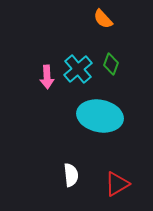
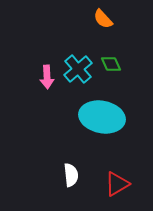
green diamond: rotated 45 degrees counterclockwise
cyan ellipse: moved 2 px right, 1 px down
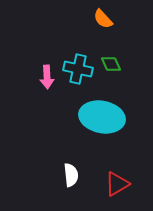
cyan cross: rotated 36 degrees counterclockwise
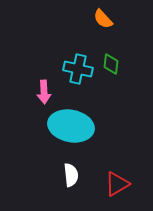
green diamond: rotated 30 degrees clockwise
pink arrow: moved 3 px left, 15 px down
cyan ellipse: moved 31 px left, 9 px down
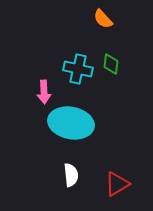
cyan ellipse: moved 3 px up
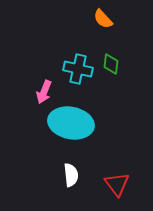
pink arrow: rotated 25 degrees clockwise
red triangle: rotated 36 degrees counterclockwise
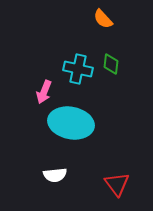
white semicircle: moved 16 px left; rotated 90 degrees clockwise
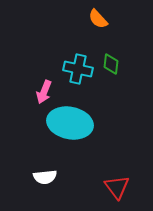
orange semicircle: moved 5 px left
cyan ellipse: moved 1 px left
white semicircle: moved 10 px left, 2 px down
red triangle: moved 3 px down
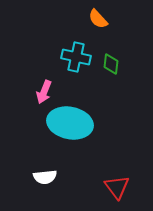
cyan cross: moved 2 px left, 12 px up
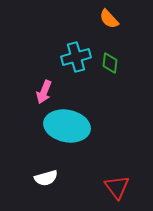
orange semicircle: moved 11 px right
cyan cross: rotated 28 degrees counterclockwise
green diamond: moved 1 px left, 1 px up
cyan ellipse: moved 3 px left, 3 px down
white semicircle: moved 1 px right, 1 px down; rotated 10 degrees counterclockwise
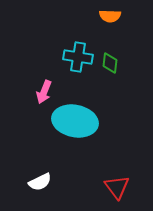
orange semicircle: moved 1 px right, 3 px up; rotated 45 degrees counterclockwise
cyan cross: moved 2 px right; rotated 24 degrees clockwise
cyan ellipse: moved 8 px right, 5 px up
white semicircle: moved 6 px left, 4 px down; rotated 10 degrees counterclockwise
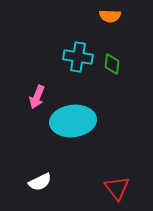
green diamond: moved 2 px right, 1 px down
pink arrow: moved 7 px left, 5 px down
cyan ellipse: moved 2 px left; rotated 18 degrees counterclockwise
red triangle: moved 1 px down
